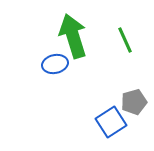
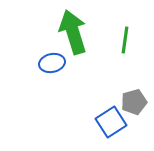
green arrow: moved 4 px up
green line: rotated 32 degrees clockwise
blue ellipse: moved 3 px left, 1 px up
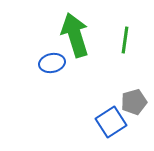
green arrow: moved 2 px right, 3 px down
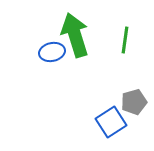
blue ellipse: moved 11 px up
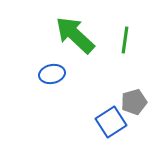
green arrow: rotated 30 degrees counterclockwise
blue ellipse: moved 22 px down
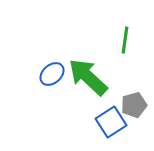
green arrow: moved 13 px right, 42 px down
blue ellipse: rotated 30 degrees counterclockwise
gray pentagon: moved 3 px down
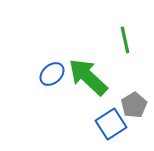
green line: rotated 20 degrees counterclockwise
gray pentagon: rotated 15 degrees counterclockwise
blue square: moved 2 px down
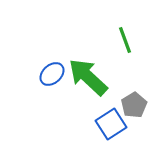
green line: rotated 8 degrees counterclockwise
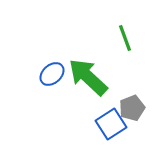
green line: moved 2 px up
gray pentagon: moved 2 px left, 3 px down; rotated 10 degrees clockwise
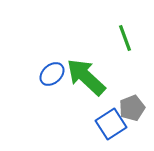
green arrow: moved 2 px left
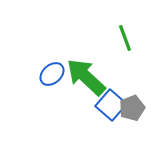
blue square: moved 19 px up; rotated 16 degrees counterclockwise
